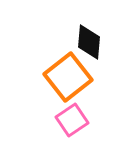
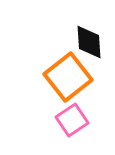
black diamond: rotated 9 degrees counterclockwise
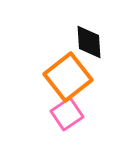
pink square: moved 5 px left, 6 px up
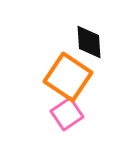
orange square: rotated 18 degrees counterclockwise
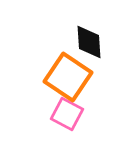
pink square: rotated 28 degrees counterclockwise
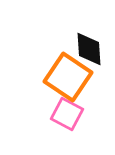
black diamond: moved 7 px down
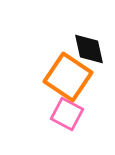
black diamond: rotated 9 degrees counterclockwise
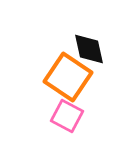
pink square: moved 2 px down
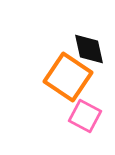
pink square: moved 18 px right
